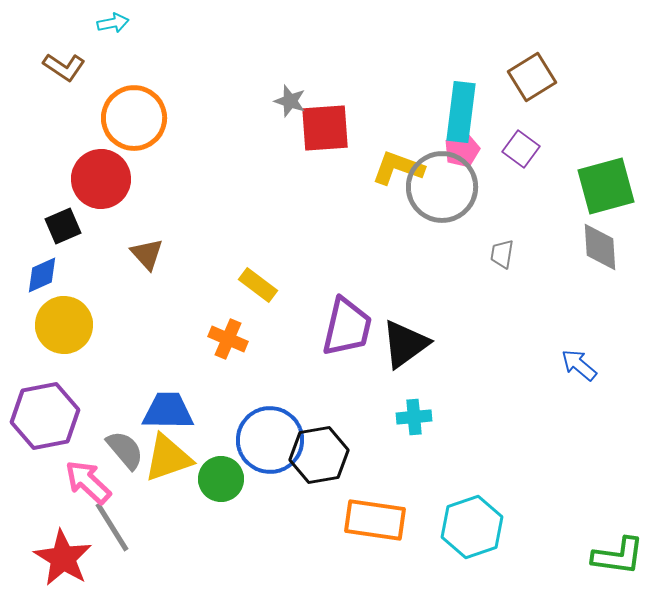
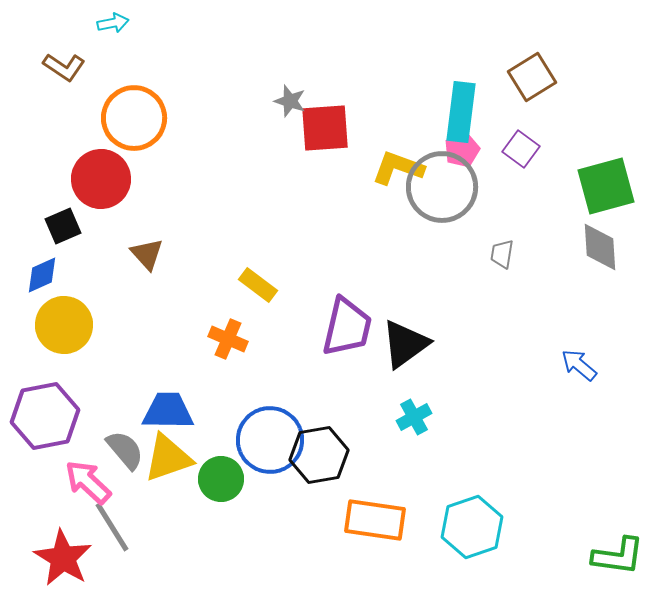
cyan cross: rotated 24 degrees counterclockwise
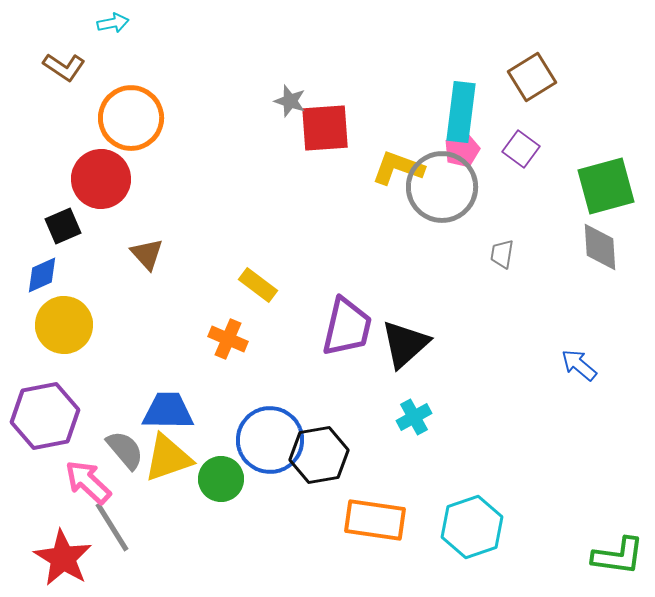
orange circle: moved 3 px left
black triangle: rotated 6 degrees counterclockwise
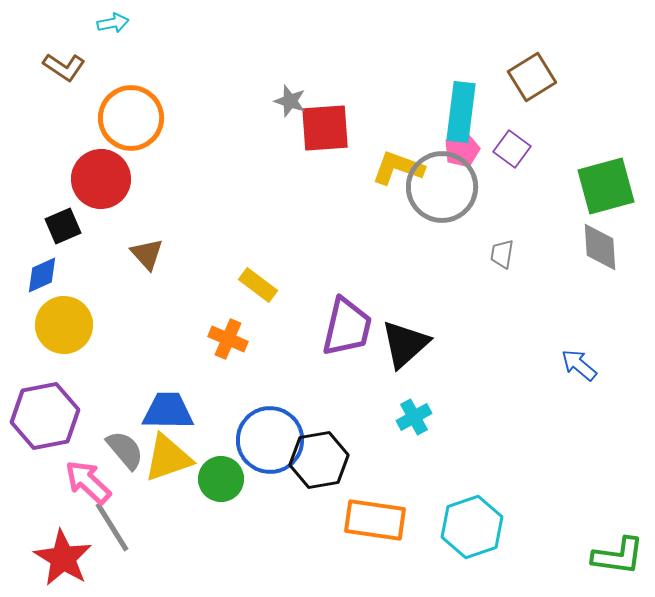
purple square: moved 9 px left
black hexagon: moved 5 px down
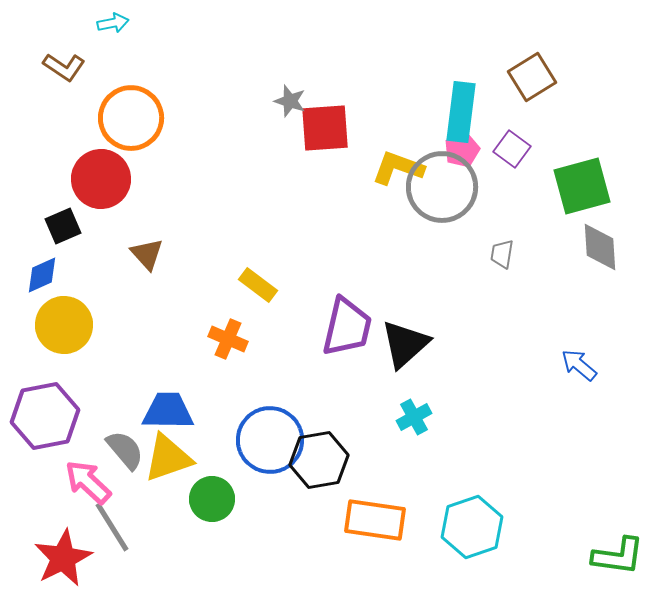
green square: moved 24 px left
green circle: moved 9 px left, 20 px down
red star: rotated 14 degrees clockwise
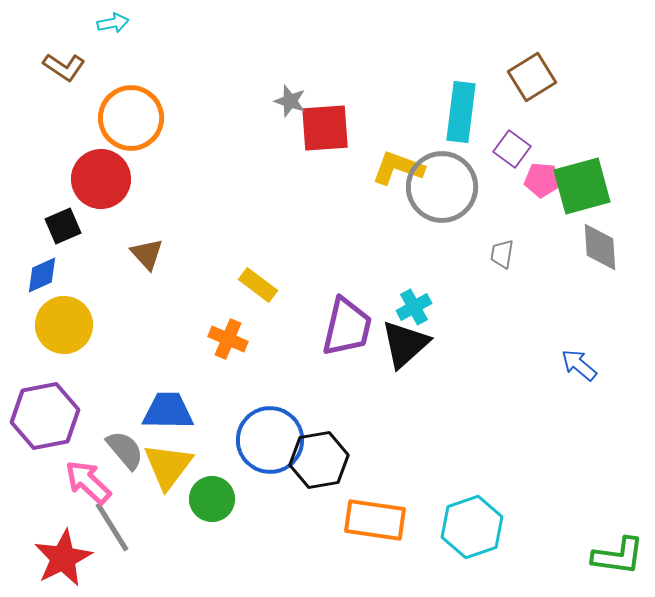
pink pentagon: moved 80 px right, 30 px down; rotated 28 degrees clockwise
cyan cross: moved 110 px up
yellow triangle: moved 8 px down; rotated 34 degrees counterclockwise
